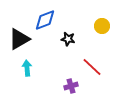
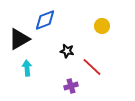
black star: moved 1 px left, 12 px down
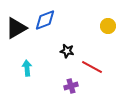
yellow circle: moved 6 px right
black triangle: moved 3 px left, 11 px up
red line: rotated 15 degrees counterclockwise
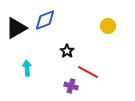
black star: rotated 24 degrees clockwise
red line: moved 4 px left, 5 px down
purple cross: rotated 32 degrees clockwise
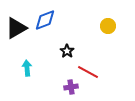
purple cross: moved 1 px down; rotated 24 degrees counterclockwise
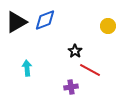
black triangle: moved 6 px up
black star: moved 8 px right
red line: moved 2 px right, 2 px up
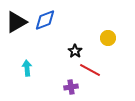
yellow circle: moved 12 px down
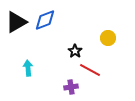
cyan arrow: moved 1 px right
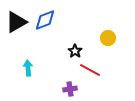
purple cross: moved 1 px left, 2 px down
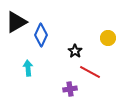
blue diamond: moved 4 px left, 15 px down; rotated 45 degrees counterclockwise
red line: moved 2 px down
